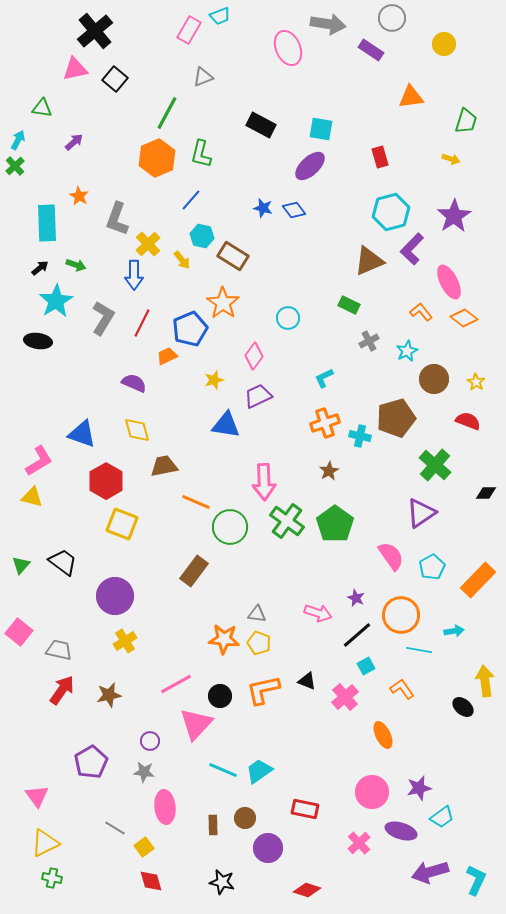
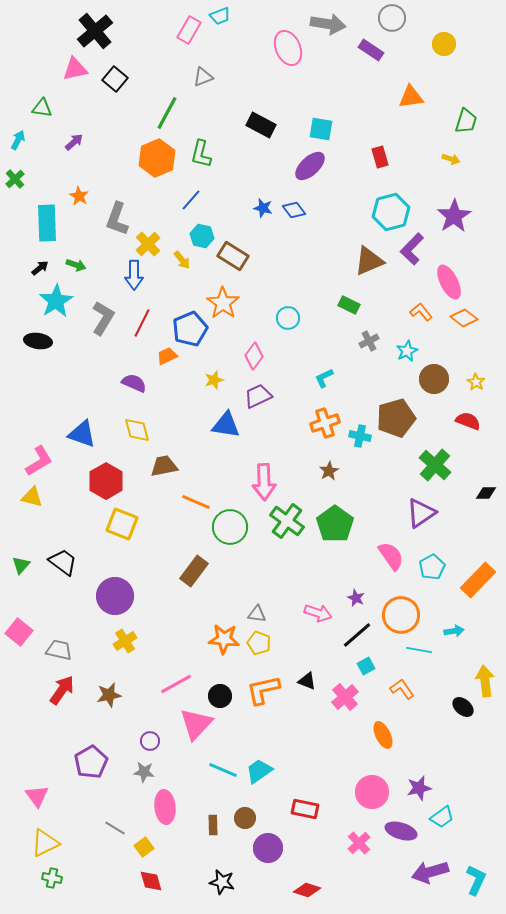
green cross at (15, 166): moved 13 px down
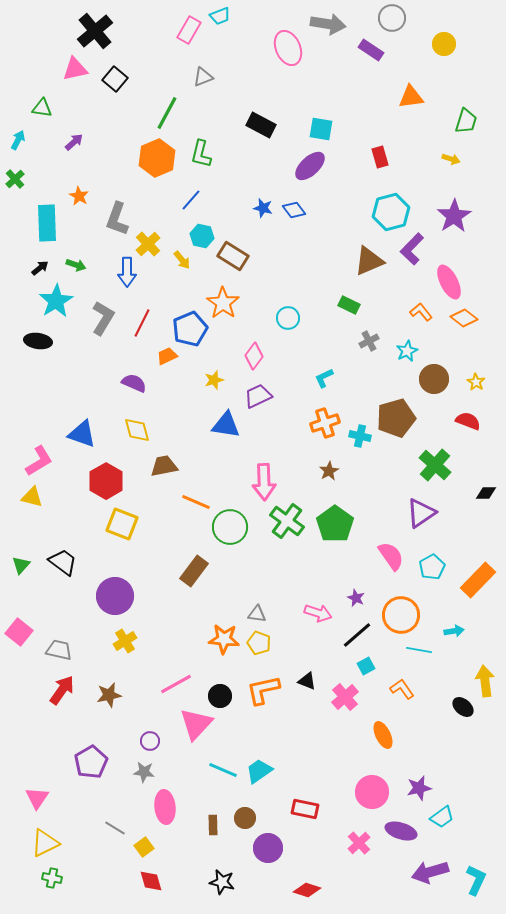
blue arrow at (134, 275): moved 7 px left, 3 px up
pink triangle at (37, 796): moved 2 px down; rotated 10 degrees clockwise
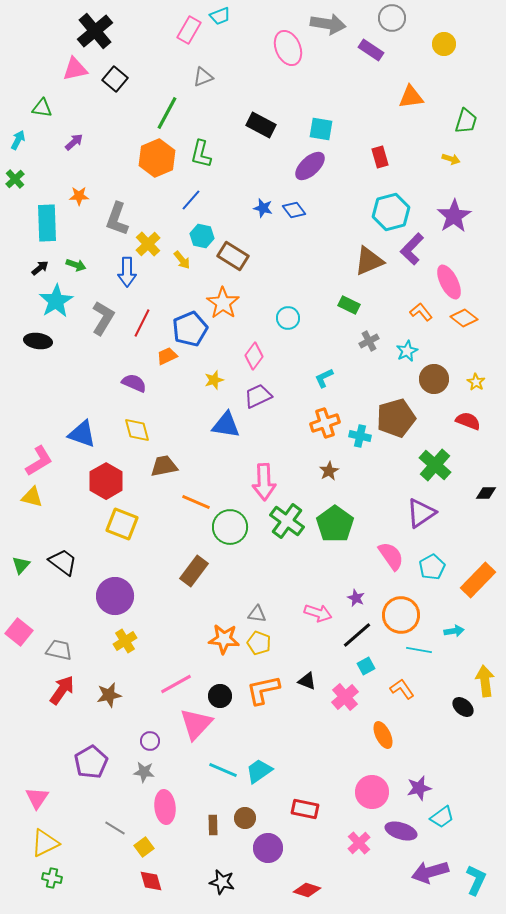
orange star at (79, 196): rotated 30 degrees counterclockwise
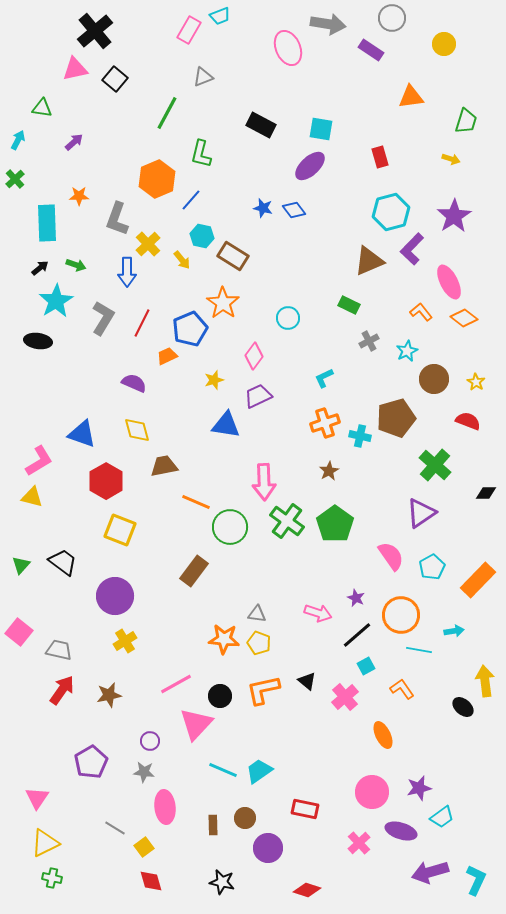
orange hexagon at (157, 158): moved 21 px down
yellow square at (122, 524): moved 2 px left, 6 px down
black triangle at (307, 681): rotated 18 degrees clockwise
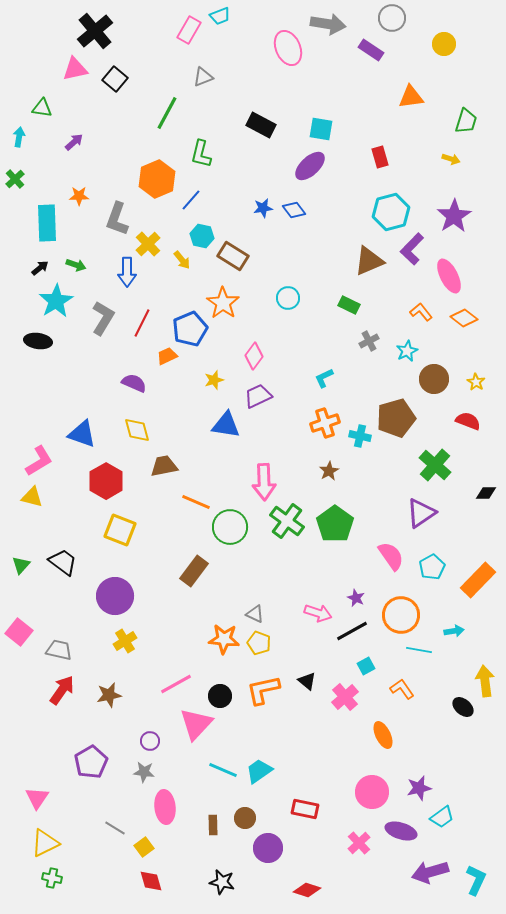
cyan arrow at (18, 140): moved 1 px right, 3 px up; rotated 18 degrees counterclockwise
blue star at (263, 208): rotated 24 degrees counterclockwise
pink ellipse at (449, 282): moved 6 px up
cyan circle at (288, 318): moved 20 px up
gray triangle at (257, 614): moved 2 px left; rotated 18 degrees clockwise
black line at (357, 635): moved 5 px left, 4 px up; rotated 12 degrees clockwise
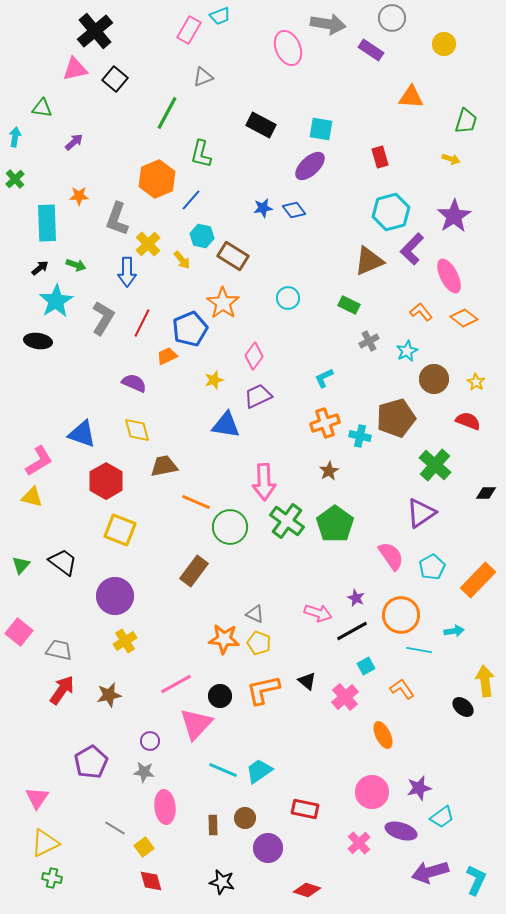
orange triangle at (411, 97): rotated 12 degrees clockwise
cyan arrow at (19, 137): moved 4 px left
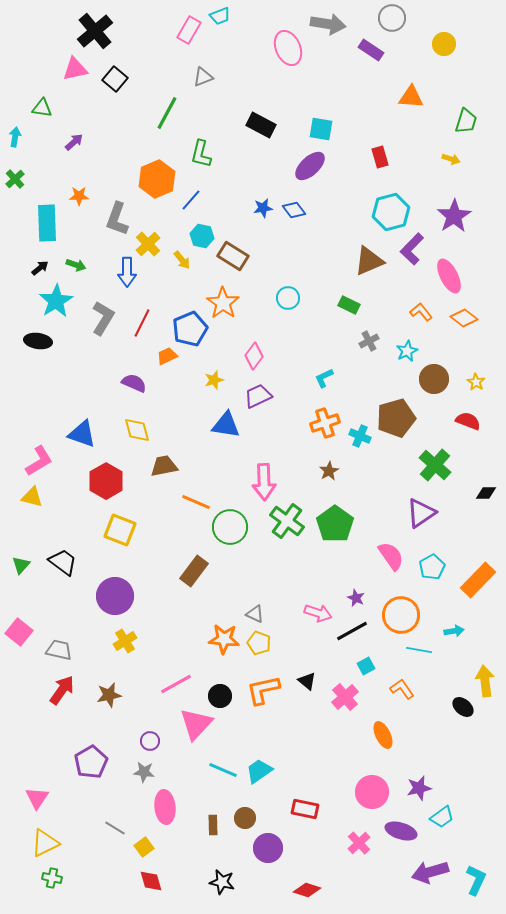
cyan cross at (360, 436): rotated 10 degrees clockwise
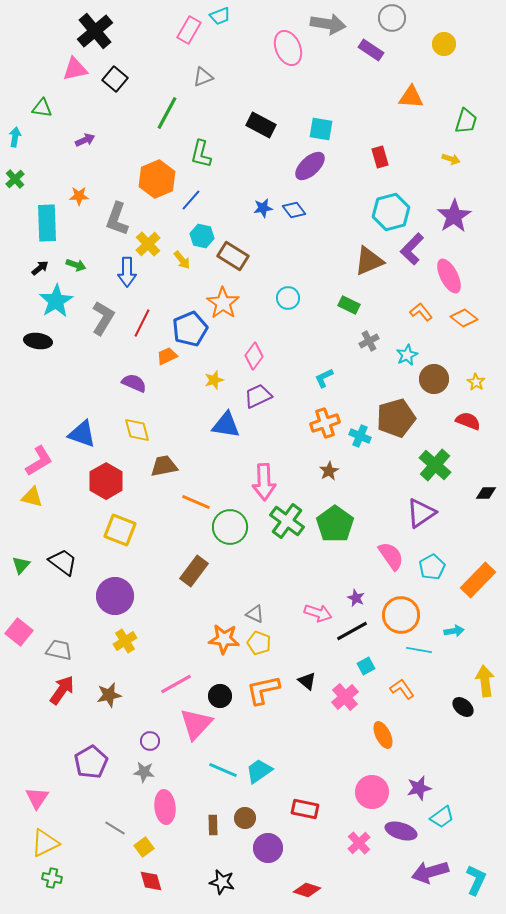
purple arrow at (74, 142): moved 11 px right, 2 px up; rotated 18 degrees clockwise
cyan star at (407, 351): moved 4 px down
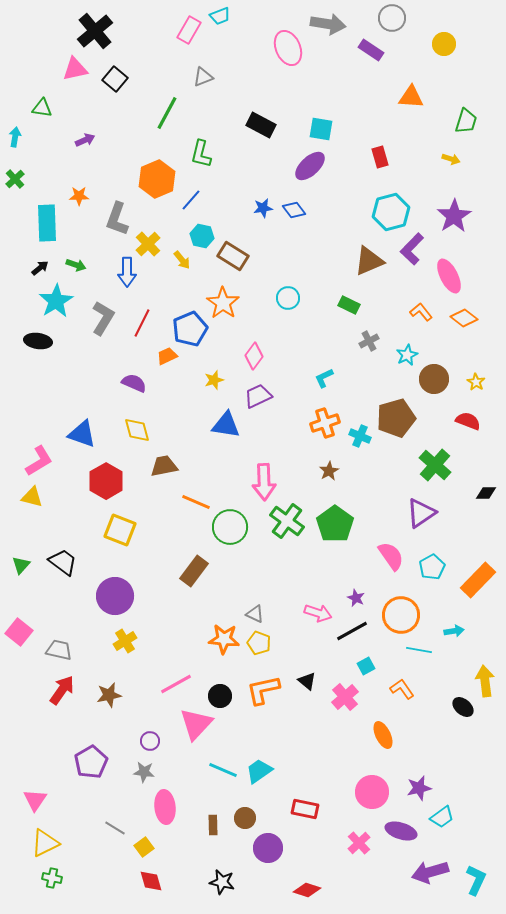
pink triangle at (37, 798): moved 2 px left, 2 px down
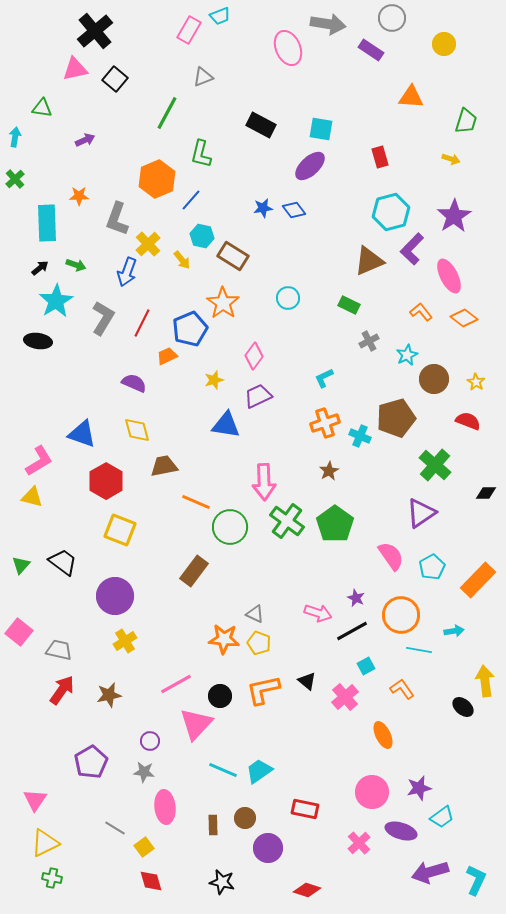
blue arrow at (127, 272): rotated 20 degrees clockwise
